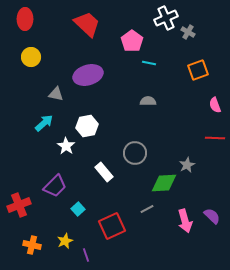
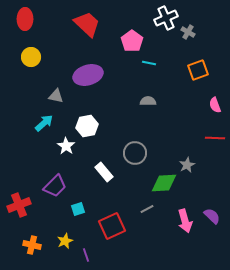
gray triangle: moved 2 px down
cyan square: rotated 24 degrees clockwise
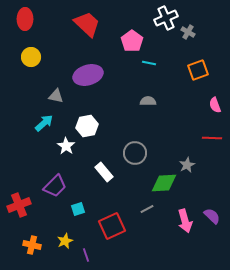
red line: moved 3 px left
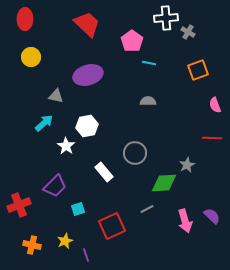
white cross: rotated 20 degrees clockwise
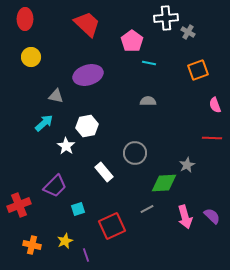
pink arrow: moved 4 px up
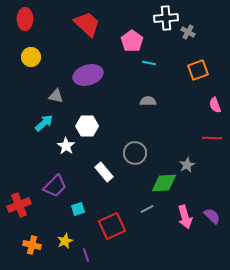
white hexagon: rotated 10 degrees clockwise
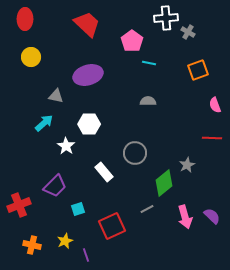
white hexagon: moved 2 px right, 2 px up
green diamond: rotated 36 degrees counterclockwise
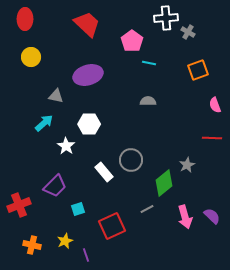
gray circle: moved 4 px left, 7 px down
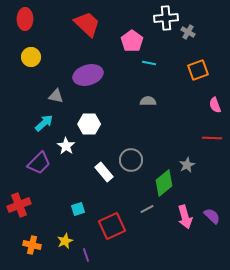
purple trapezoid: moved 16 px left, 23 px up
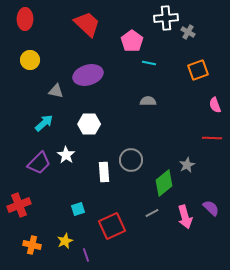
yellow circle: moved 1 px left, 3 px down
gray triangle: moved 5 px up
white star: moved 9 px down
white rectangle: rotated 36 degrees clockwise
gray line: moved 5 px right, 4 px down
purple semicircle: moved 1 px left, 8 px up
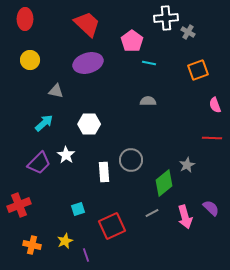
purple ellipse: moved 12 px up
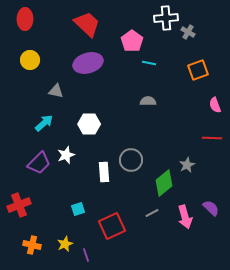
white star: rotated 18 degrees clockwise
yellow star: moved 3 px down
